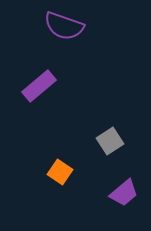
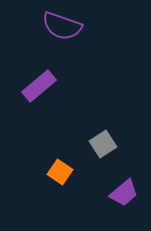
purple semicircle: moved 2 px left
gray square: moved 7 px left, 3 px down
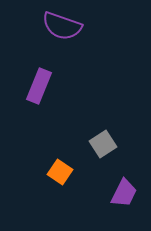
purple rectangle: rotated 28 degrees counterclockwise
purple trapezoid: rotated 24 degrees counterclockwise
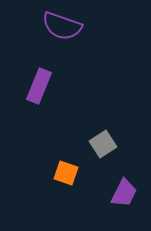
orange square: moved 6 px right, 1 px down; rotated 15 degrees counterclockwise
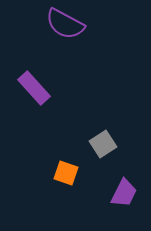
purple semicircle: moved 3 px right, 2 px up; rotated 9 degrees clockwise
purple rectangle: moved 5 px left, 2 px down; rotated 64 degrees counterclockwise
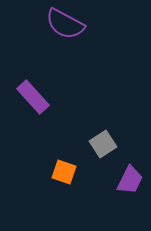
purple rectangle: moved 1 px left, 9 px down
orange square: moved 2 px left, 1 px up
purple trapezoid: moved 6 px right, 13 px up
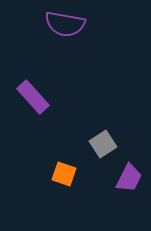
purple semicircle: rotated 18 degrees counterclockwise
orange square: moved 2 px down
purple trapezoid: moved 1 px left, 2 px up
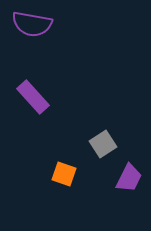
purple semicircle: moved 33 px left
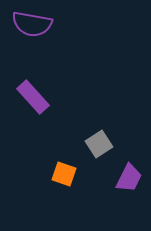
gray square: moved 4 px left
